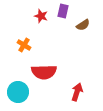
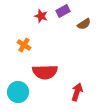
purple rectangle: rotated 48 degrees clockwise
brown semicircle: moved 1 px right, 1 px up
red semicircle: moved 1 px right
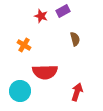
brown semicircle: moved 9 px left, 15 px down; rotated 72 degrees counterclockwise
cyan circle: moved 2 px right, 1 px up
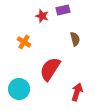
purple rectangle: moved 1 px up; rotated 16 degrees clockwise
red star: moved 1 px right
orange cross: moved 3 px up
red semicircle: moved 5 px right, 3 px up; rotated 125 degrees clockwise
cyan circle: moved 1 px left, 2 px up
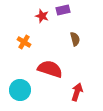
red semicircle: rotated 75 degrees clockwise
cyan circle: moved 1 px right, 1 px down
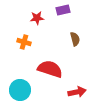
red star: moved 5 px left, 2 px down; rotated 24 degrees counterclockwise
orange cross: rotated 16 degrees counterclockwise
red arrow: rotated 60 degrees clockwise
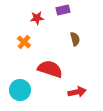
orange cross: rotated 24 degrees clockwise
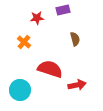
red arrow: moved 7 px up
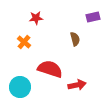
purple rectangle: moved 30 px right, 7 px down
red star: moved 1 px left
cyan circle: moved 3 px up
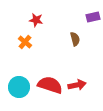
red star: moved 2 px down; rotated 16 degrees clockwise
orange cross: moved 1 px right
red semicircle: moved 16 px down
cyan circle: moved 1 px left
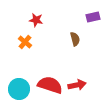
cyan circle: moved 2 px down
